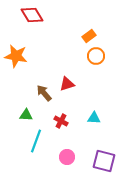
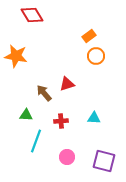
red cross: rotated 32 degrees counterclockwise
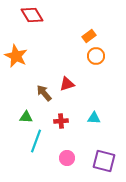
orange star: rotated 15 degrees clockwise
green triangle: moved 2 px down
pink circle: moved 1 px down
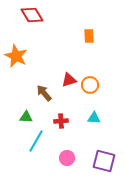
orange rectangle: rotated 56 degrees counterclockwise
orange circle: moved 6 px left, 29 px down
red triangle: moved 2 px right, 4 px up
cyan line: rotated 10 degrees clockwise
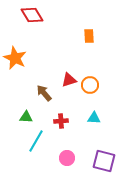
orange star: moved 1 px left, 2 px down
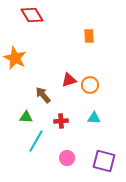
brown arrow: moved 1 px left, 2 px down
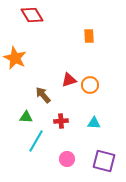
cyan triangle: moved 5 px down
pink circle: moved 1 px down
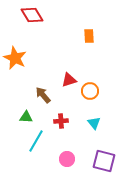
orange circle: moved 6 px down
cyan triangle: rotated 48 degrees clockwise
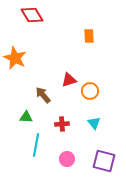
red cross: moved 1 px right, 3 px down
cyan line: moved 4 px down; rotated 20 degrees counterclockwise
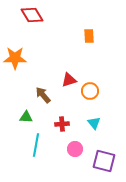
orange star: rotated 25 degrees counterclockwise
pink circle: moved 8 px right, 10 px up
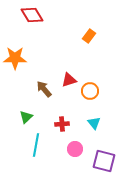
orange rectangle: rotated 40 degrees clockwise
brown arrow: moved 1 px right, 6 px up
green triangle: rotated 48 degrees counterclockwise
